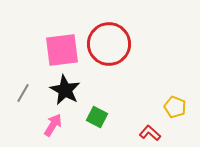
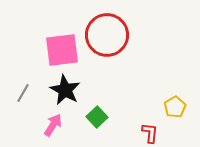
red circle: moved 2 px left, 9 px up
yellow pentagon: rotated 20 degrees clockwise
green square: rotated 20 degrees clockwise
red L-shape: rotated 55 degrees clockwise
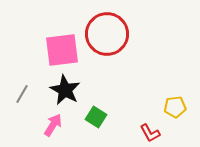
red circle: moved 1 px up
gray line: moved 1 px left, 1 px down
yellow pentagon: rotated 25 degrees clockwise
green square: moved 1 px left; rotated 15 degrees counterclockwise
red L-shape: rotated 145 degrees clockwise
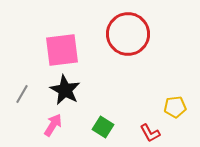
red circle: moved 21 px right
green square: moved 7 px right, 10 px down
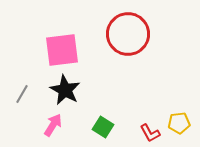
yellow pentagon: moved 4 px right, 16 px down
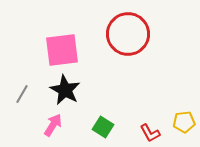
yellow pentagon: moved 5 px right, 1 px up
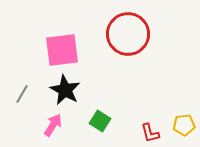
yellow pentagon: moved 3 px down
green square: moved 3 px left, 6 px up
red L-shape: rotated 15 degrees clockwise
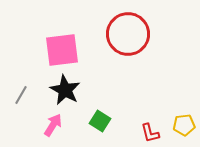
gray line: moved 1 px left, 1 px down
